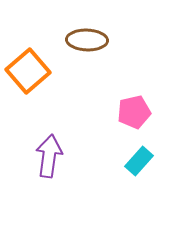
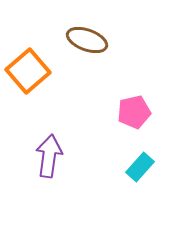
brown ellipse: rotated 18 degrees clockwise
cyan rectangle: moved 1 px right, 6 px down
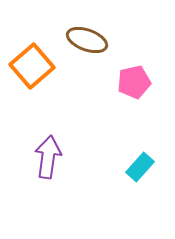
orange square: moved 4 px right, 5 px up
pink pentagon: moved 30 px up
purple arrow: moved 1 px left, 1 px down
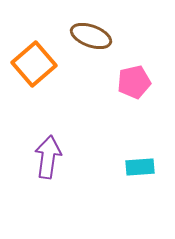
brown ellipse: moved 4 px right, 4 px up
orange square: moved 2 px right, 2 px up
cyan rectangle: rotated 44 degrees clockwise
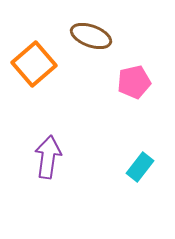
cyan rectangle: rotated 48 degrees counterclockwise
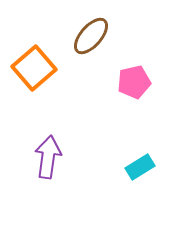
brown ellipse: rotated 69 degrees counterclockwise
orange square: moved 4 px down
cyan rectangle: rotated 20 degrees clockwise
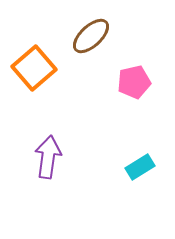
brown ellipse: rotated 6 degrees clockwise
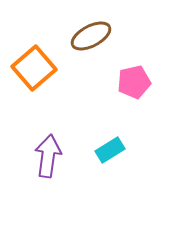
brown ellipse: rotated 15 degrees clockwise
purple arrow: moved 1 px up
cyan rectangle: moved 30 px left, 17 px up
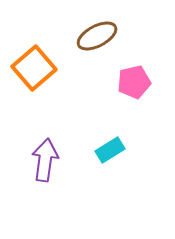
brown ellipse: moved 6 px right
purple arrow: moved 3 px left, 4 px down
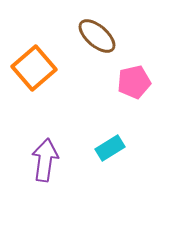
brown ellipse: rotated 69 degrees clockwise
cyan rectangle: moved 2 px up
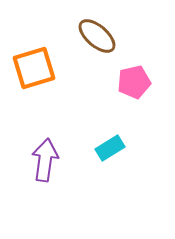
orange square: rotated 24 degrees clockwise
